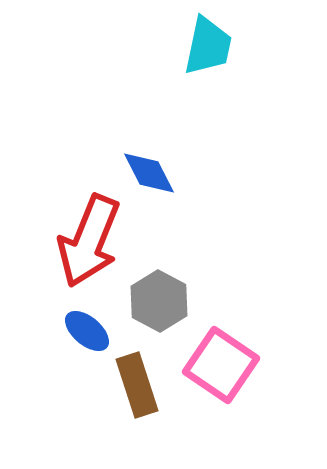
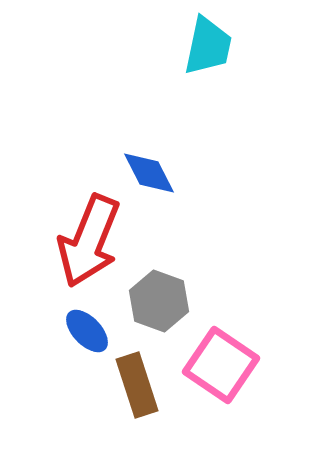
gray hexagon: rotated 8 degrees counterclockwise
blue ellipse: rotated 6 degrees clockwise
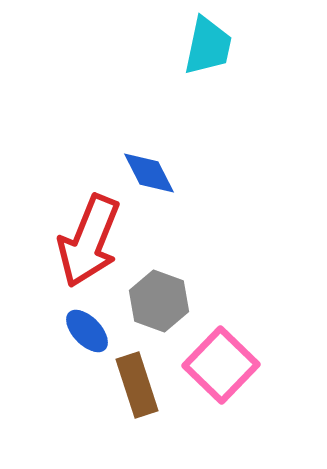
pink square: rotated 10 degrees clockwise
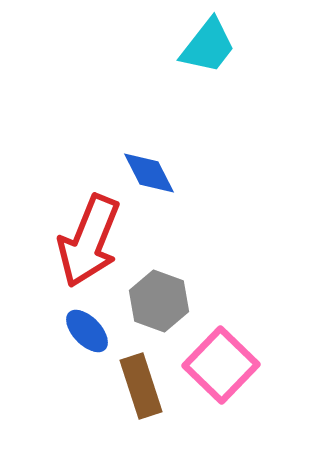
cyan trapezoid: rotated 26 degrees clockwise
brown rectangle: moved 4 px right, 1 px down
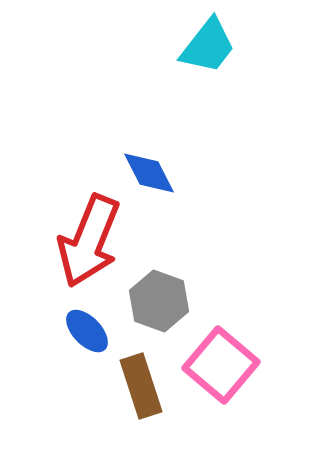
pink square: rotated 4 degrees counterclockwise
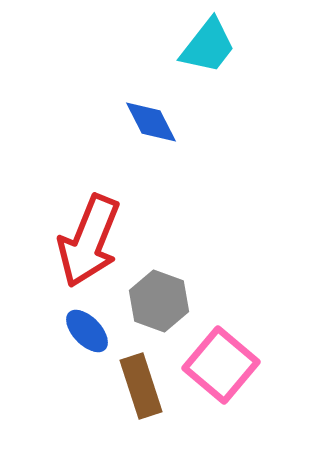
blue diamond: moved 2 px right, 51 px up
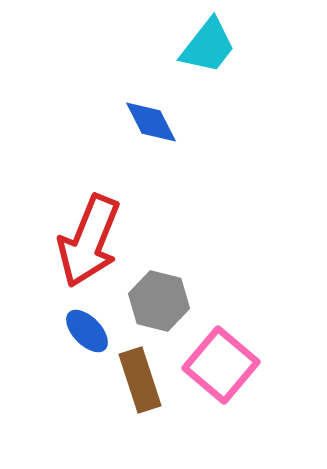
gray hexagon: rotated 6 degrees counterclockwise
brown rectangle: moved 1 px left, 6 px up
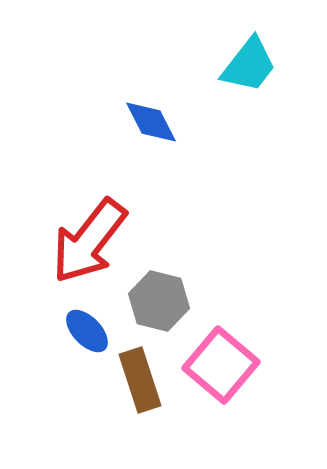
cyan trapezoid: moved 41 px right, 19 px down
red arrow: rotated 16 degrees clockwise
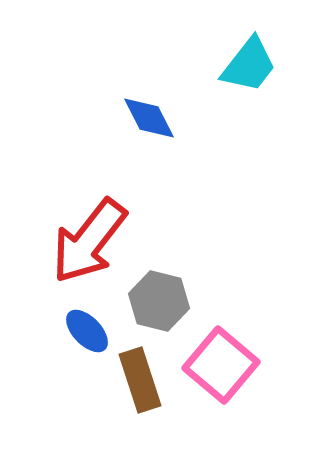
blue diamond: moved 2 px left, 4 px up
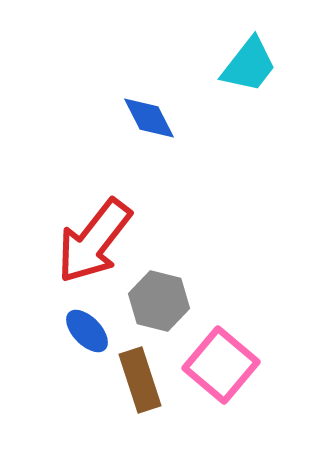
red arrow: moved 5 px right
